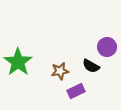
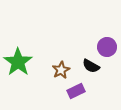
brown star: moved 1 px right, 1 px up; rotated 18 degrees counterclockwise
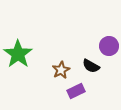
purple circle: moved 2 px right, 1 px up
green star: moved 8 px up
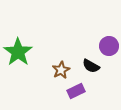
green star: moved 2 px up
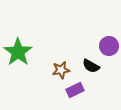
brown star: rotated 18 degrees clockwise
purple rectangle: moved 1 px left, 1 px up
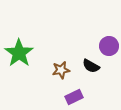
green star: moved 1 px right, 1 px down
purple rectangle: moved 1 px left, 7 px down
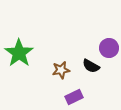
purple circle: moved 2 px down
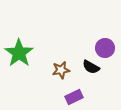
purple circle: moved 4 px left
black semicircle: moved 1 px down
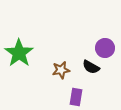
purple rectangle: moved 2 px right; rotated 54 degrees counterclockwise
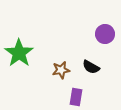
purple circle: moved 14 px up
